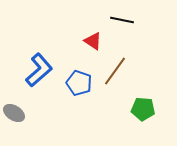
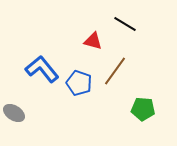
black line: moved 3 px right, 4 px down; rotated 20 degrees clockwise
red triangle: rotated 18 degrees counterclockwise
blue L-shape: moved 3 px right, 1 px up; rotated 88 degrees counterclockwise
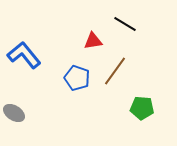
red triangle: rotated 24 degrees counterclockwise
blue L-shape: moved 18 px left, 14 px up
blue pentagon: moved 2 px left, 5 px up
green pentagon: moved 1 px left, 1 px up
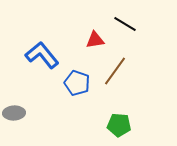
red triangle: moved 2 px right, 1 px up
blue L-shape: moved 18 px right
blue pentagon: moved 5 px down
green pentagon: moved 23 px left, 17 px down
gray ellipse: rotated 35 degrees counterclockwise
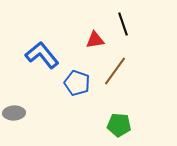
black line: moved 2 px left; rotated 40 degrees clockwise
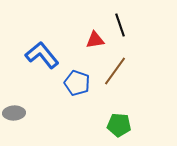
black line: moved 3 px left, 1 px down
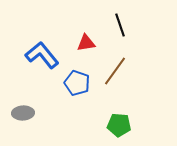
red triangle: moved 9 px left, 3 px down
gray ellipse: moved 9 px right
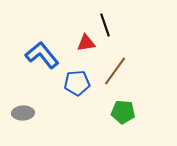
black line: moved 15 px left
blue pentagon: rotated 25 degrees counterclockwise
green pentagon: moved 4 px right, 13 px up
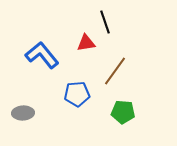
black line: moved 3 px up
blue pentagon: moved 11 px down
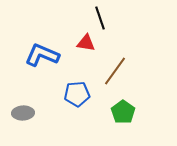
black line: moved 5 px left, 4 px up
red triangle: rotated 18 degrees clockwise
blue L-shape: rotated 28 degrees counterclockwise
green pentagon: rotated 30 degrees clockwise
